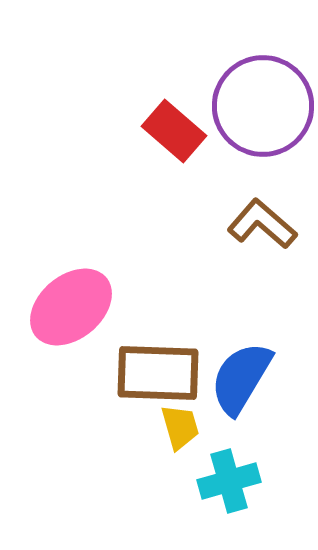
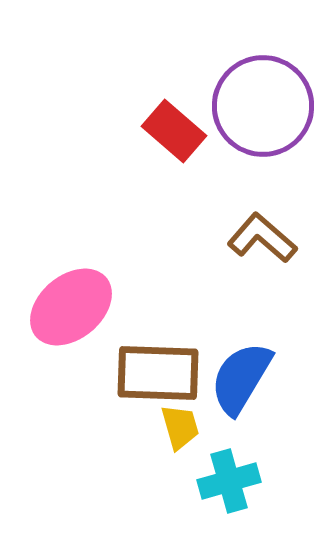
brown L-shape: moved 14 px down
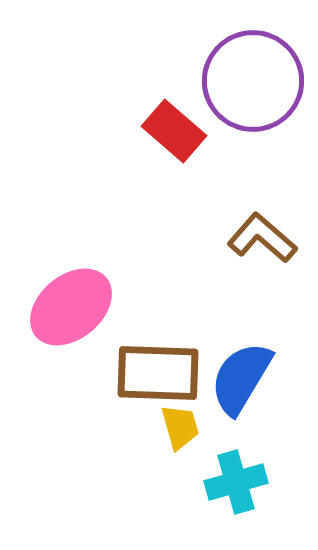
purple circle: moved 10 px left, 25 px up
cyan cross: moved 7 px right, 1 px down
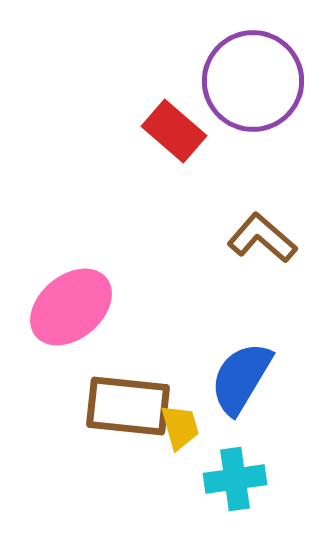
brown rectangle: moved 30 px left, 33 px down; rotated 4 degrees clockwise
cyan cross: moved 1 px left, 3 px up; rotated 8 degrees clockwise
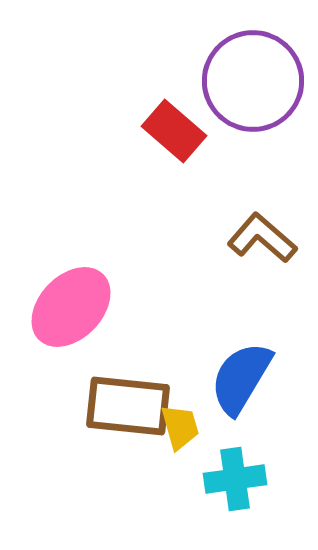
pink ellipse: rotated 6 degrees counterclockwise
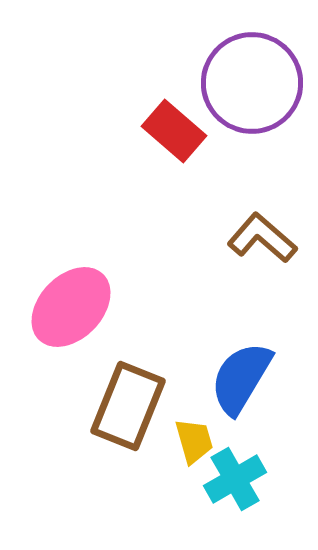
purple circle: moved 1 px left, 2 px down
brown rectangle: rotated 74 degrees counterclockwise
yellow trapezoid: moved 14 px right, 14 px down
cyan cross: rotated 22 degrees counterclockwise
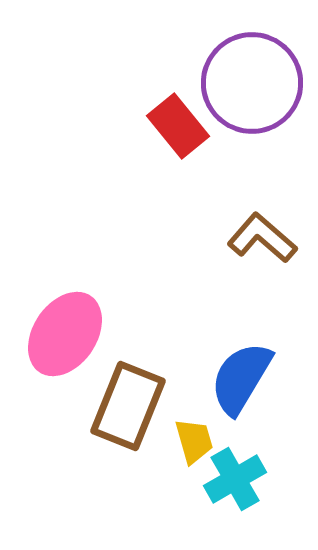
red rectangle: moved 4 px right, 5 px up; rotated 10 degrees clockwise
pink ellipse: moved 6 px left, 27 px down; rotated 10 degrees counterclockwise
